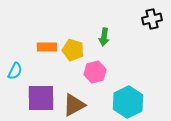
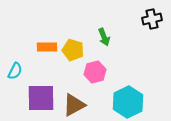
green arrow: rotated 30 degrees counterclockwise
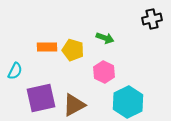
green arrow: moved 1 px right, 1 px down; rotated 48 degrees counterclockwise
pink hexagon: moved 9 px right; rotated 20 degrees counterclockwise
purple square: rotated 12 degrees counterclockwise
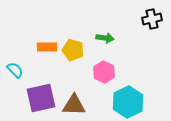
green arrow: rotated 12 degrees counterclockwise
cyan semicircle: moved 1 px up; rotated 72 degrees counterclockwise
brown triangle: rotated 30 degrees clockwise
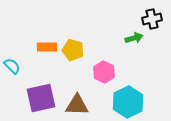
green arrow: moved 29 px right; rotated 24 degrees counterclockwise
cyan semicircle: moved 3 px left, 4 px up
brown triangle: moved 3 px right
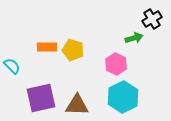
black cross: rotated 18 degrees counterclockwise
pink hexagon: moved 12 px right, 8 px up
cyan hexagon: moved 5 px left, 5 px up
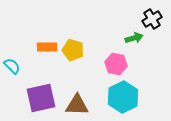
pink hexagon: rotated 15 degrees counterclockwise
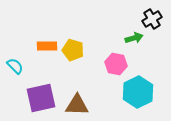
orange rectangle: moved 1 px up
cyan semicircle: moved 3 px right
cyan hexagon: moved 15 px right, 5 px up
